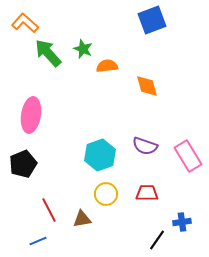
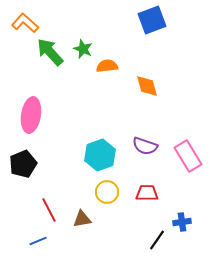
green arrow: moved 2 px right, 1 px up
yellow circle: moved 1 px right, 2 px up
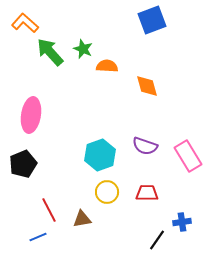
orange semicircle: rotated 10 degrees clockwise
blue line: moved 4 px up
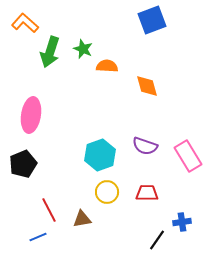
green arrow: rotated 120 degrees counterclockwise
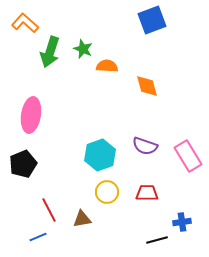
black line: rotated 40 degrees clockwise
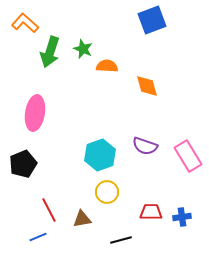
pink ellipse: moved 4 px right, 2 px up
red trapezoid: moved 4 px right, 19 px down
blue cross: moved 5 px up
black line: moved 36 px left
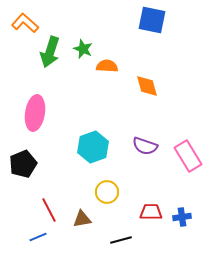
blue square: rotated 32 degrees clockwise
cyan hexagon: moved 7 px left, 8 px up
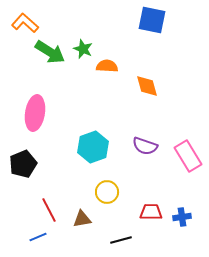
green arrow: rotated 76 degrees counterclockwise
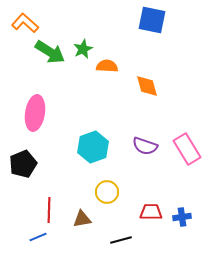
green star: rotated 24 degrees clockwise
pink rectangle: moved 1 px left, 7 px up
red line: rotated 30 degrees clockwise
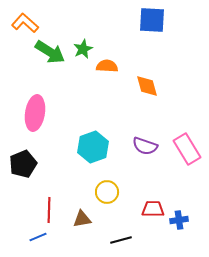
blue square: rotated 8 degrees counterclockwise
red trapezoid: moved 2 px right, 3 px up
blue cross: moved 3 px left, 3 px down
